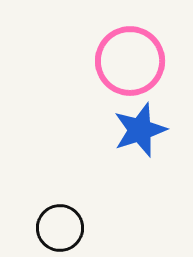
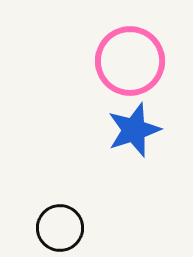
blue star: moved 6 px left
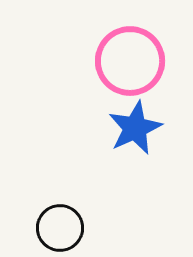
blue star: moved 1 px right, 2 px up; rotated 6 degrees counterclockwise
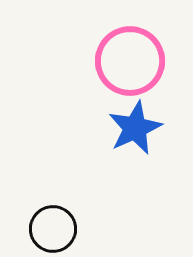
black circle: moved 7 px left, 1 px down
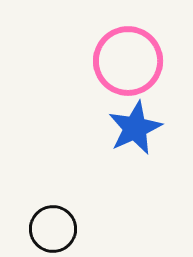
pink circle: moved 2 px left
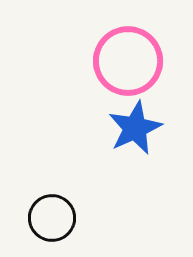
black circle: moved 1 px left, 11 px up
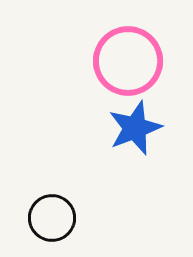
blue star: rotated 4 degrees clockwise
